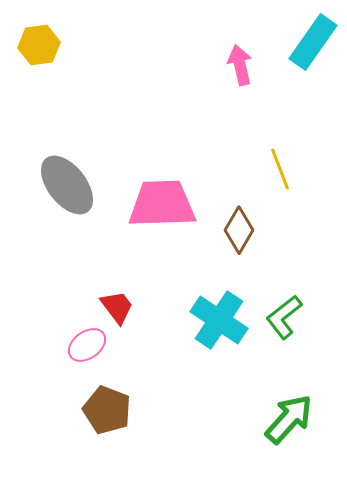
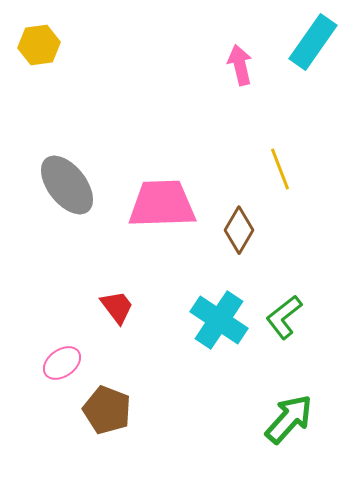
pink ellipse: moved 25 px left, 18 px down
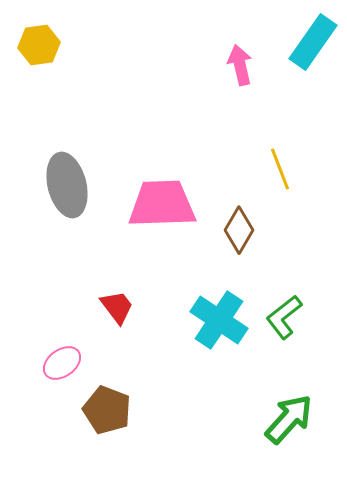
gray ellipse: rotated 24 degrees clockwise
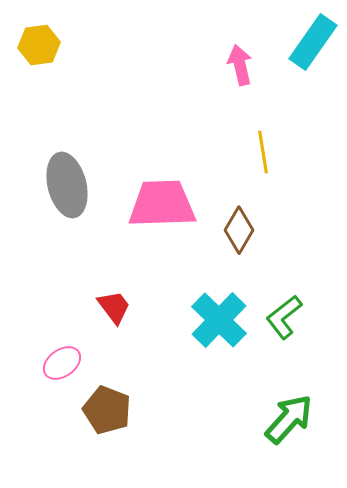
yellow line: moved 17 px left, 17 px up; rotated 12 degrees clockwise
red trapezoid: moved 3 px left
cyan cross: rotated 10 degrees clockwise
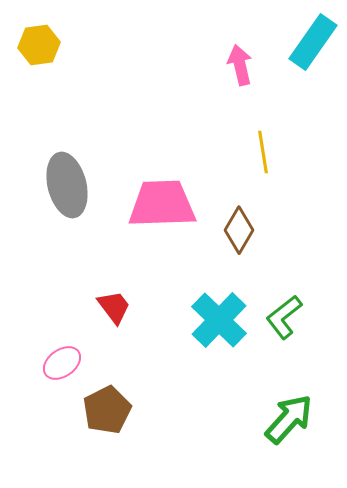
brown pentagon: rotated 24 degrees clockwise
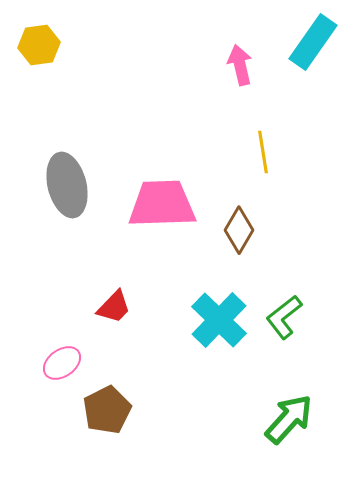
red trapezoid: rotated 81 degrees clockwise
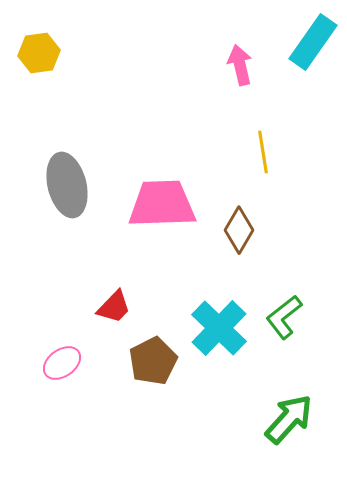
yellow hexagon: moved 8 px down
cyan cross: moved 8 px down
brown pentagon: moved 46 px right, 49 px up
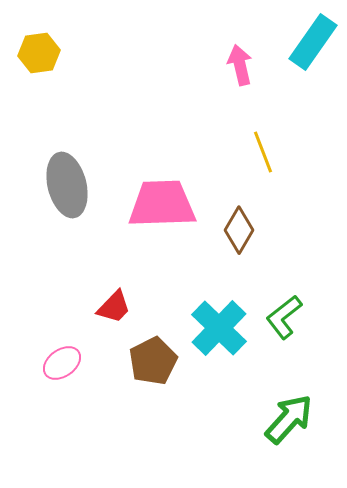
yellow line: rotated 12 degrees counterclockwise
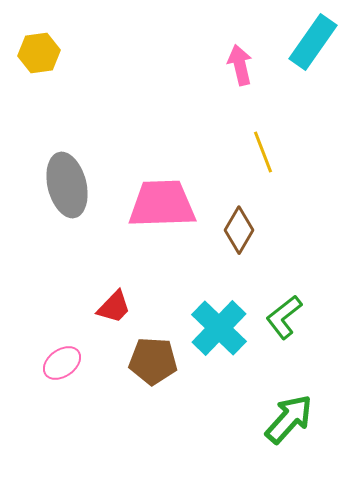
brown pentagon: rotated 30 degrees clockwise
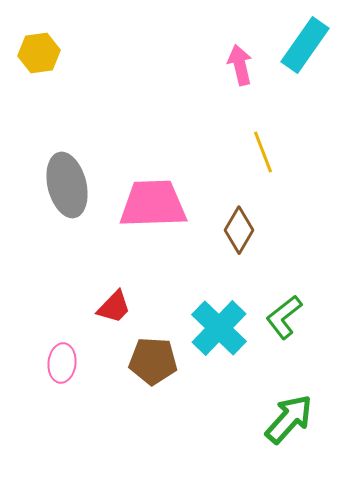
cyan rectangle: moved 8 px left, 3 px down
pink trapezoid: moved 9 px left
pink ellipse: rotated 48 degrees counterclockwise
